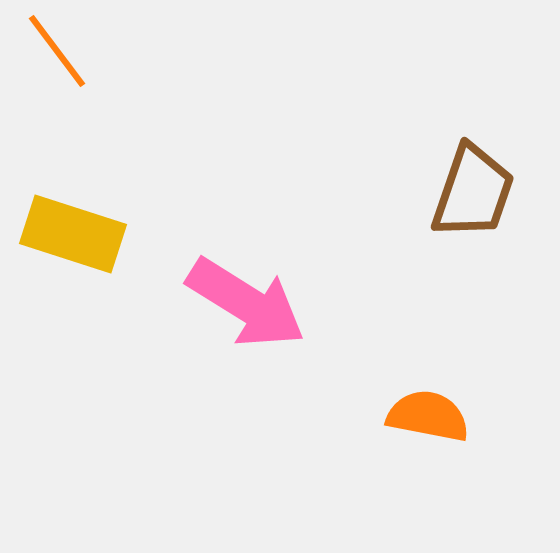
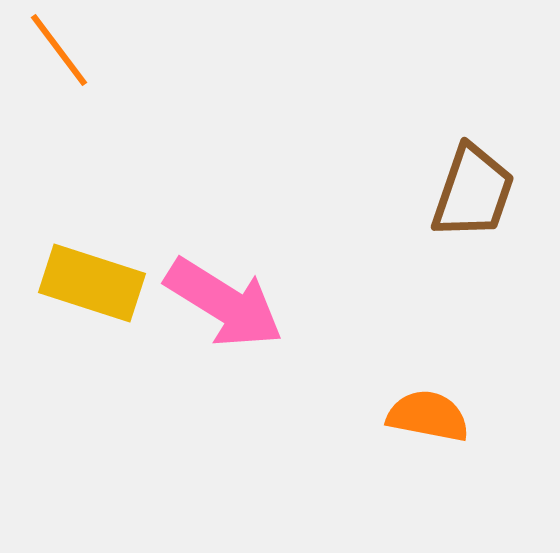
orange line: moved 2 px right, 1 px up
yellow rectangle: moved 19 px right, 49 px down
pink arrow: moved 22 px left
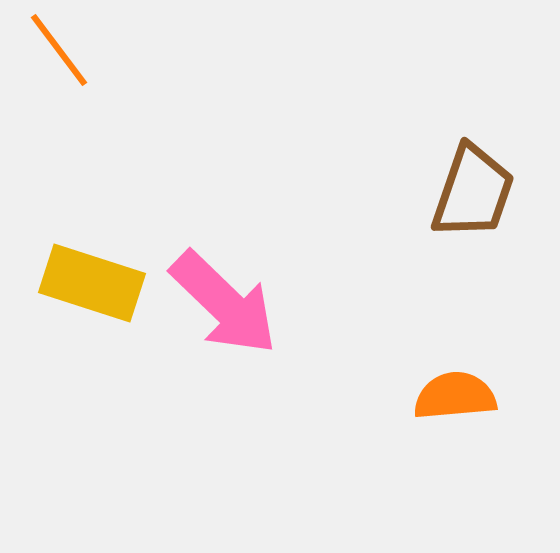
pink arrow: rotated 12 degrees clockwise
orange semicircle: moved 27 px right, 20 px up; rotated 16 degrees counterclockwise
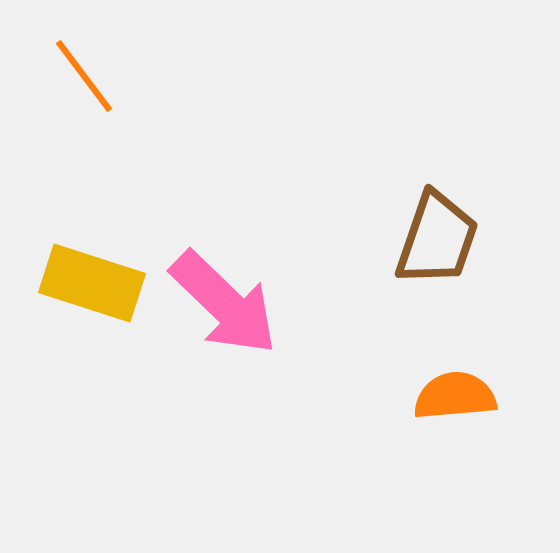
orange line: moved 25 px right, 26 px down
brown trapezoid: moved 36 px left, 47 px down
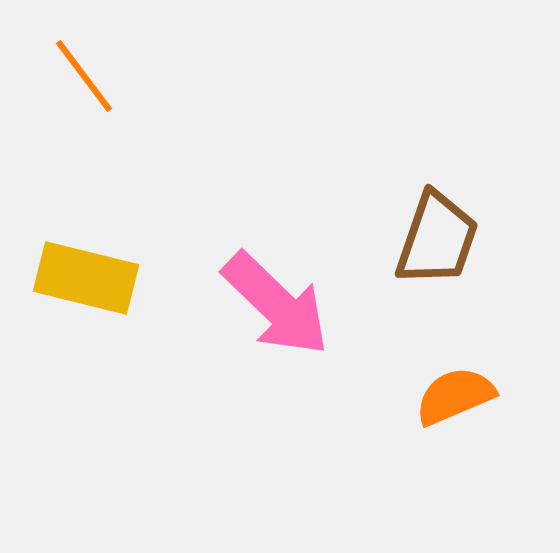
yellow rectangle: moved 6 px left, 5 px up; rotated 4 degrees counterclockwise
pink arrow: moved 52 px right, 1 px down
orange semicircle: rotated 18 degrees counterclockwise
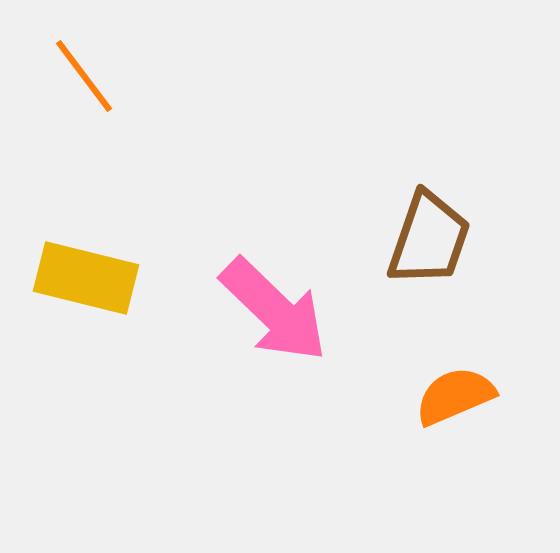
brown trapezoid: moved 8 px left
pink arrow: moved 2 px left, 6 px down
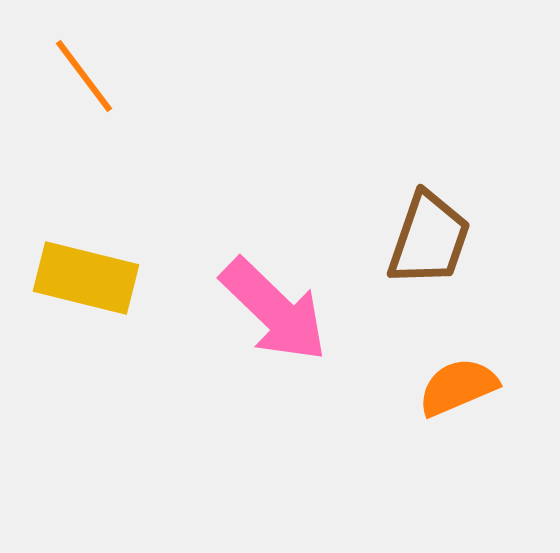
orange semicircle: moved 3 px right, 9 px up
